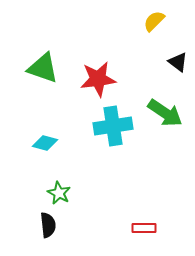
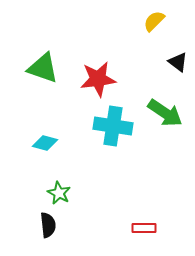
cyan cross: rotated 18 degrees clockwise
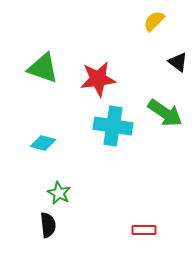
cyan diamond: moved 2 px left
red rectangle: moved 2 px down
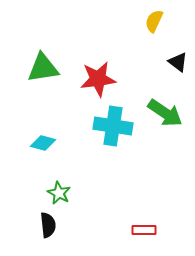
yellow semicircle: rotated 20 degrees counterclockwise
green triangle: rotated 28 degrees counterclockwise
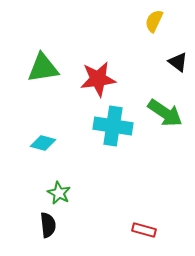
red rectangle: rotated 15 degrees clockwise
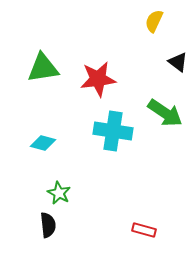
cyan cross: moved 5 px down
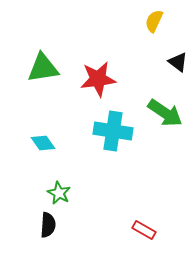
cyan diamond: rotated 40 degrees clockwise
black semicircle: rotated 10 degrees clockwise
red rectangle: rotated 15 degrees clockwise
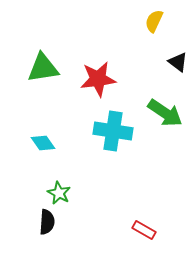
black semicircle: moved 1 px left, 3 px up
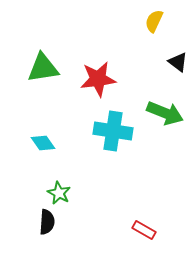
green arrow: rotated 12 degrees counterclockwise
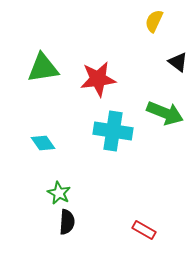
black semicircle: moved 20 px right
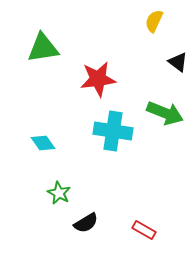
green triangle: moved 20 px up
black semicircle: moved 19 px right, 1 px down; rotated 55 degrees clockwise
